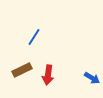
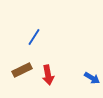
red arrow: rotated 18 degrees counterclockwise
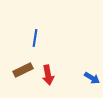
blue line: moved 1 px right, 1 px down; rotated 24 degrees counterclockwise
brown rectangle: moved 1 px right
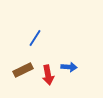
blue line: rotated 24 degrees clockwise
blue arrow: moved 23 px left, 11 px up; rotated 28 degrees counterclockwise
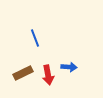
blue line: rotated 54 degrees counterclockwise
brown rectangle: moved 3 px down
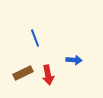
blue arrow: moved 5 px right, 7 px up
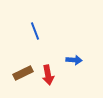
blue line: moved 7 px up
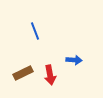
red arrow: moved 2 px right
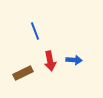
red arrow: moved 14 px up
